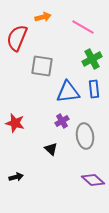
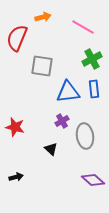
red star: moved 4 px down
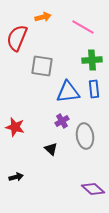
green cross: moved 1 px down; rotated 24 degrees clockwise
purple diamond: moved 9 px down
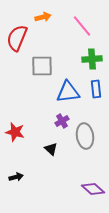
pink line: moved 1 px left, 1 px up; rotated 20 degrees clockwise
green cross: moved 1 px up
gray square: rotated 10 degrees counterclockwise
blue rectangle: moved 2 px right
red star: moved 5 px down
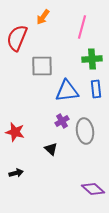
orange arrow: rotated 140 degrees clockwise
pink line: moved 1 px down; rotated 55 degrees clockwise
blue triangle: moved 1 px left, 1 px up
gray ellipse: moved 5 px up
black arrow: moved 4 px up
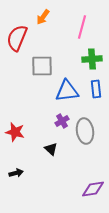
purple diamond: rotated 50 degrees counterclockwise
